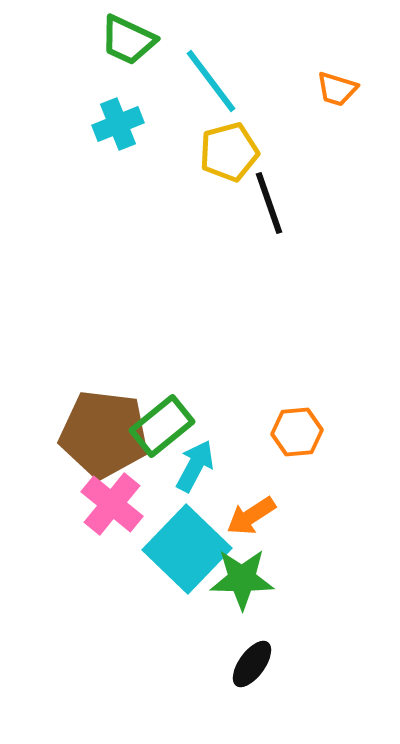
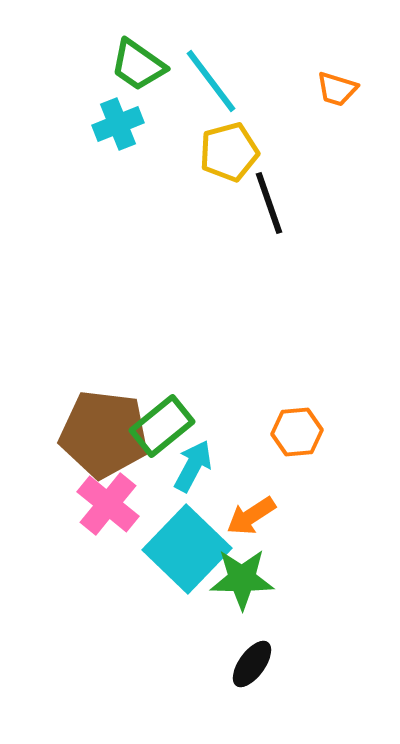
green trapezoid: moved 10 px right, 25 px down; rotated 10 degrees clockwise
cyan arrow: moved 2 px left
pink cross: moved 4 px left
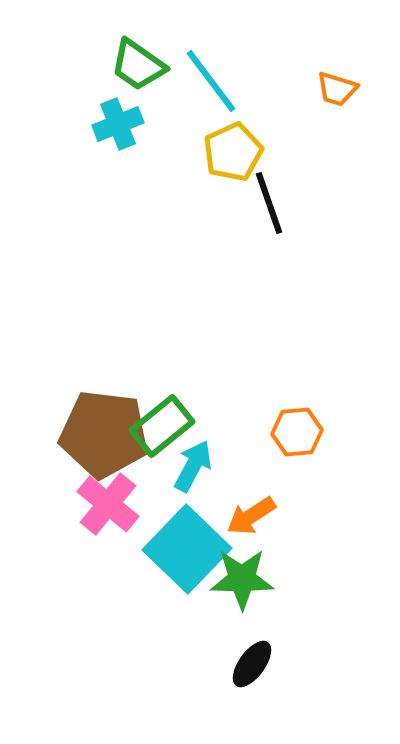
yellow pentagon: moved 4 px right; rotated 10 degrees counterclockwise
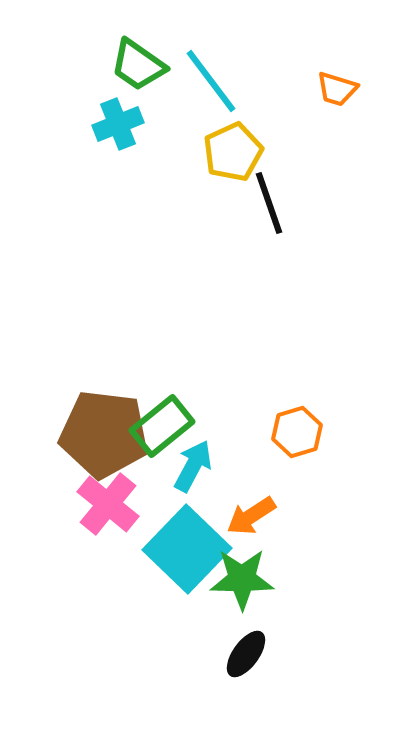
orange hexagon: rotated 12 degrees counterclockwise
black ellipse: moved 6 px left, 10 px up
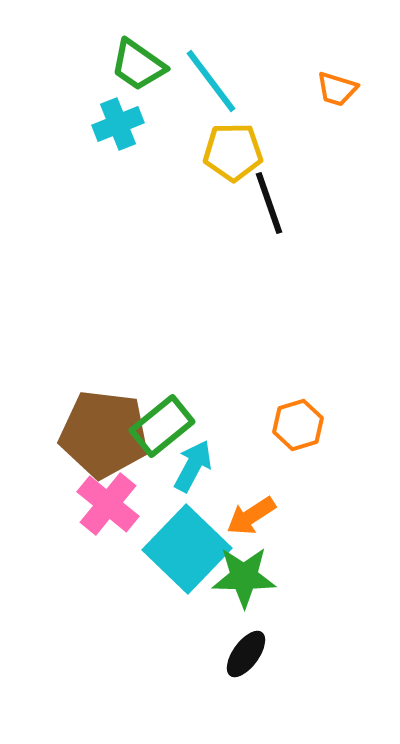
yellow pentagon: rotated 24 degrees clockwise
orange hexagon: moved 1 px right, 7 px up
green star: moved 2 px right, 2 px up
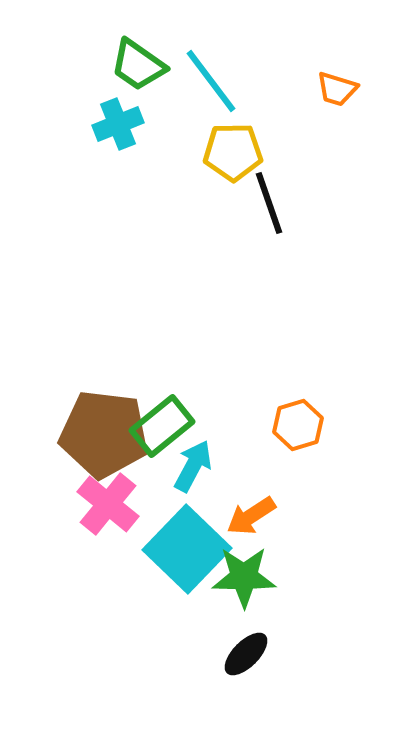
black ellipse: rotated 9 degrees clockwise
